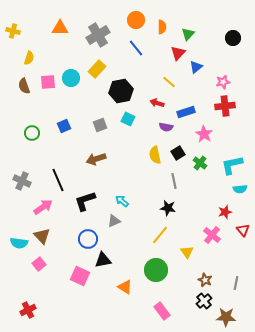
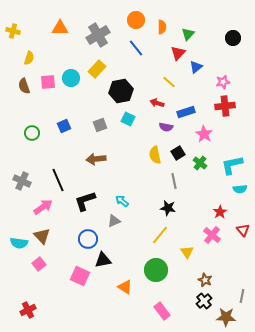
brown arrow at (96, 159): rotated 12 degrees clockwise
red star at (225, 212): moved 5 px left; rotated 16 degrees counterclockwise
gray line at (236, 283): moved 6 px right, 13 px down
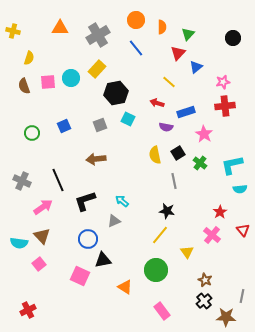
black hexagon at (121, 91): moved 5 px left, 2 px down
black star at (168, 208): moved 1 px left, 3 px down
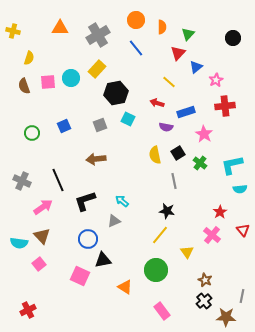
pink star at (223, 82): moved 7 px left, 2 px up; rotated 16 degrees counterclockwise
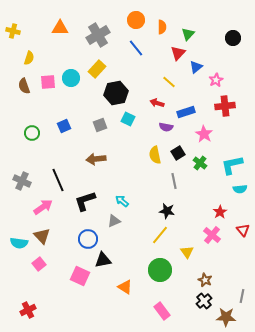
green circle at (156, 270): moved 4 px right
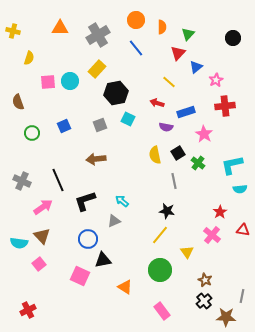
cyan circle at (71, 78): moved 1 px left, 3 px down
brown semicircle at (24, 86): moved 6 px left, 16 px down
green cross at (200, 163): moved 2 px left
red triangle at (243, 230): rotated 40 degrees counterclockwise
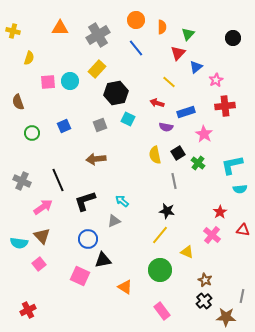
yellow triangle at (187, 252): rotated 32 degrees counterclockwise
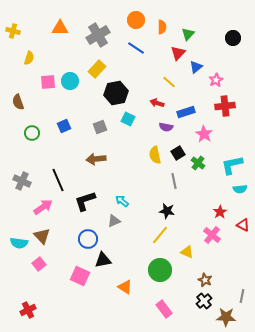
blue line at (136, 48): rotated 18 degrees counterclockwise
gray square at (100, 125): moved 2 px down
red triangle at (243, 230): moved 5 px up; rotated 16 degrees clockwise
pink rectangle at (162, 311): moved 2 px right, 2 px up
